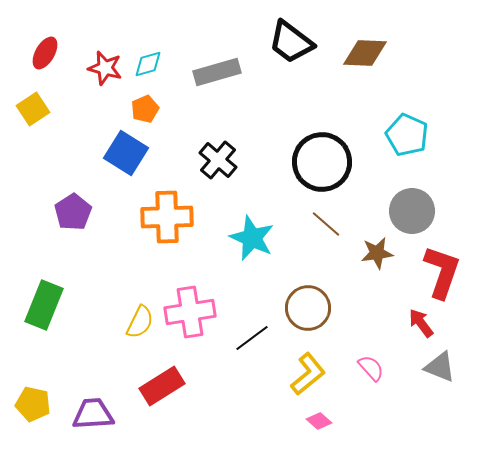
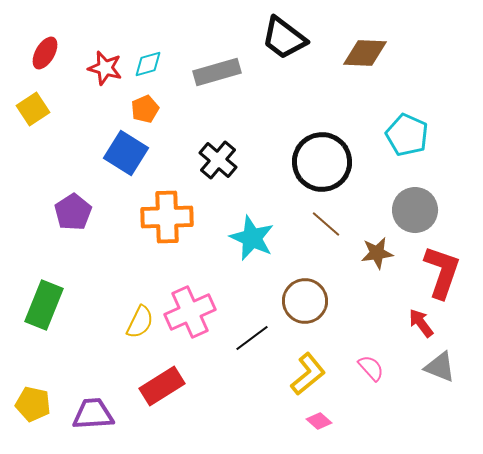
black trapezoid: moved 7 px left, 4 px up
gray circle: moved 3 px right, 1 px up
brown circle: moved 3 px left, 7 px up
pink cross: rotated 15 degrees counterclockwise
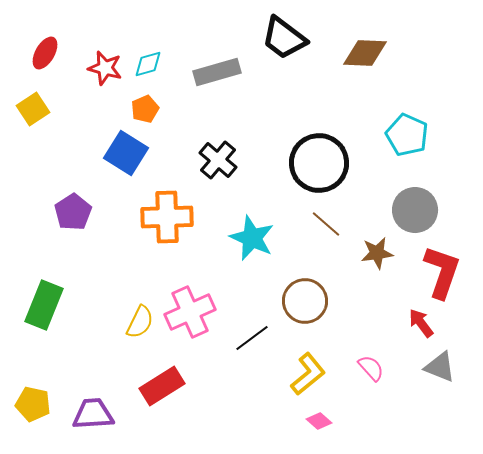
black circle: moved 3 px left, 1 px down
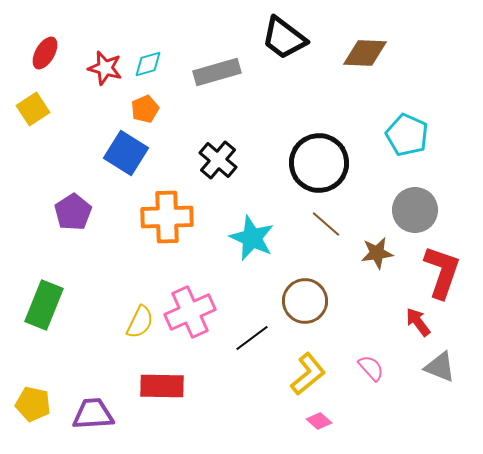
red arrow: moved 3 px left, 1 px up
red rectangle: rotated 33 degrees clockwise
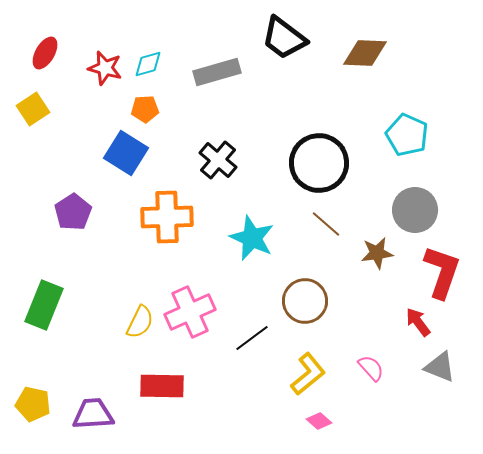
orange pentagon: rotated 20 degrees clockwise
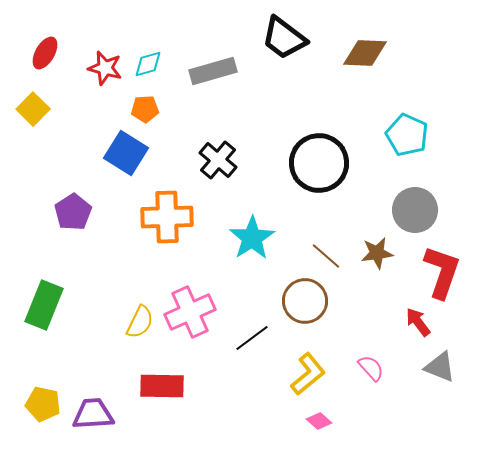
gray rectangle: moved 4 px left, 1 px up
yellow square: rotated 12 degrees counterclockwise
brown line: moved 32 px down
cyan star: rotated 15 degrees clockwise
yellow pentagon: moved 10 px right
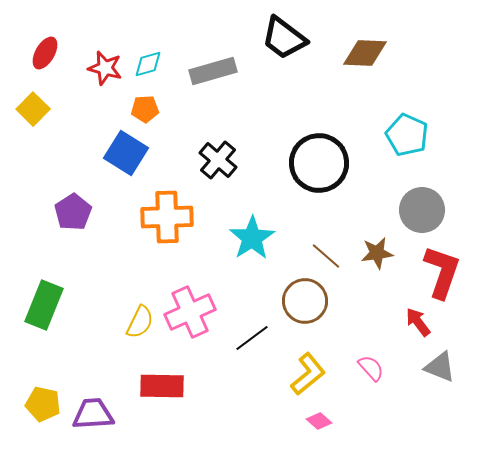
gray circle: moved 7 px right
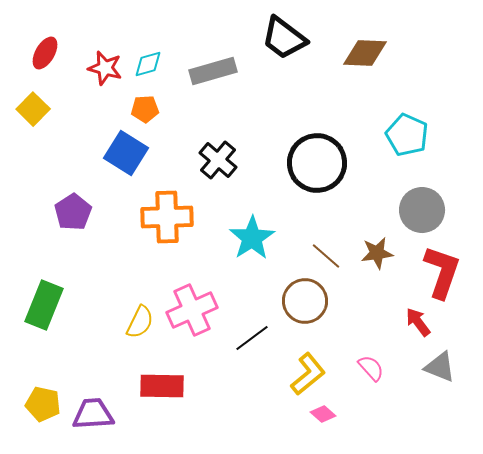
black circle: moved 2 px left
pink cross: moved 2 px right, 2 px up
pink diamond: moved 4 px right, 7 px up
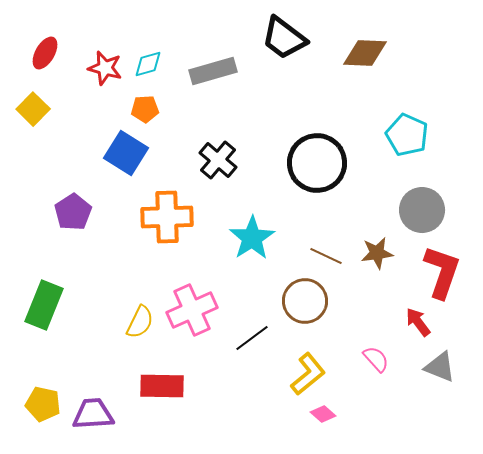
brown line: rotated 16 degrees counterclockwise
pink semicircle: moved 5 px right, 9 px up
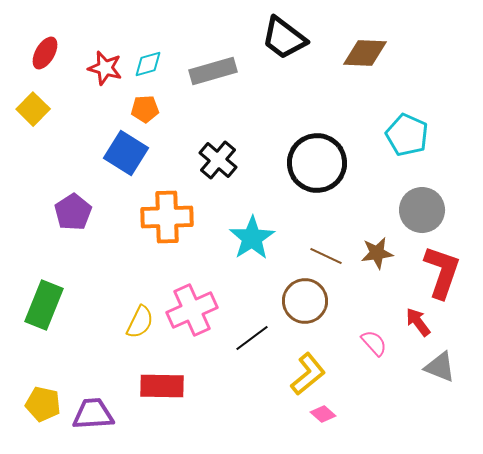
pink semicircle: moved 2 px left, 16 px up
